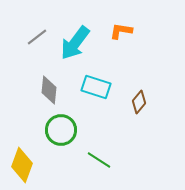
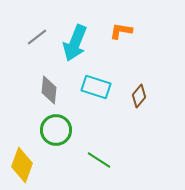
cyan arrow: rotated 15 degrees counterclockwise
brown diamond: moved 6 px up
green circle: moved 5 px left
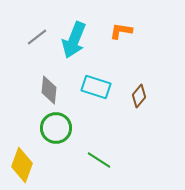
cyan arrow: moved 1 px left, 3 px up
green circle: moved 2 px up
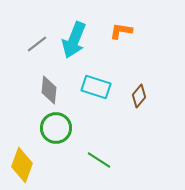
gray line: moved 7 px down
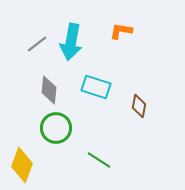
cyan arrow: moved 3 px left, 2 px down; rotated 12 degrees counterclockwise
brown diamond: moved 10 px down; rotated 30 degrees counterclockwise
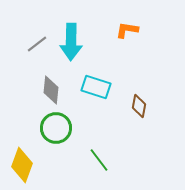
orange L-shape: moved 6 px right, 1 px up
cyan arrow: rotated 9 degrees counterclockwise
gray diamond: moved 2 px right
green line: rotated 20 degrees clockwise
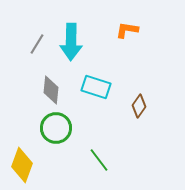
gray line: rotated 20 degrees counterclockwise
brown diamond: rotated 25 degrees clockwise
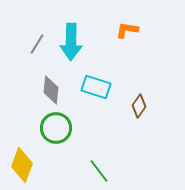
green line: moved 11 px down
